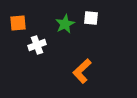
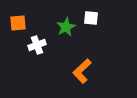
green star: moved 1 px right, 3 px down
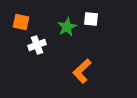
white square: moved 1 px down
orange square: moved 3 px right, 1 px up; rotated 18 degrees clockwise
green star: moved 1 px right
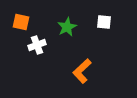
white square: moved 13 px right, 3 px down
